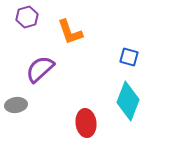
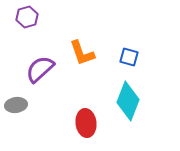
orange L-shape: moved 12 px right, 21 px down
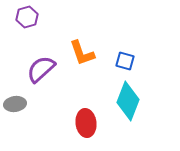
blue square: moved 4 px left, 4 px down
purple semicircle: moved 1 px right
gray ellipse: moved 1 px left, 1 px up
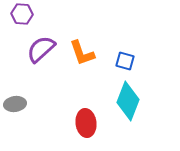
purple hexagon: moved 5 px left, 3 px up; rotated 20 degrees clockwise
purple semicircle: moved 20 px up
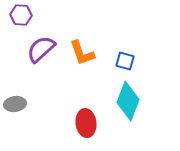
purple hexagon: moved 1 px left, 1 px down
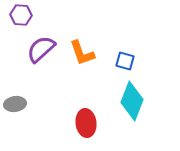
cyan diamond: moved 4 px right
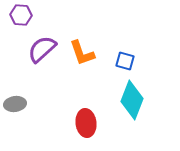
purple semicircle: moved 1 px right
cyan diamond: moved 1 px up
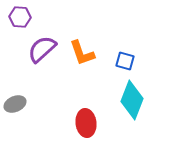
purple hexagon: moved 1 px left, 2 px down
gray ellipse: rotated 15 degrees counterclockwise
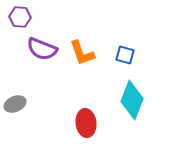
purple semicircle: rotated 116 degrees counterclockwise
blue square: moved 6 px up
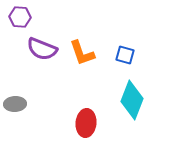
gray ellipse: rotated 20 degrees clockwise
red ellipse: rotated 12 degrees clockwise
